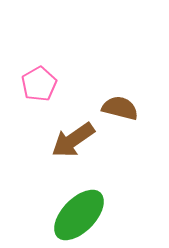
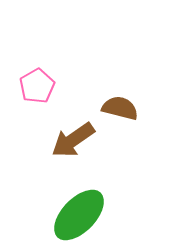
pink pentagon: moved 2 px left, 2 px down
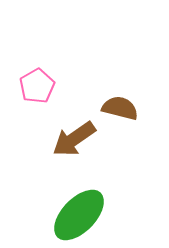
brown arrow: moved 1 px right, 1 px up
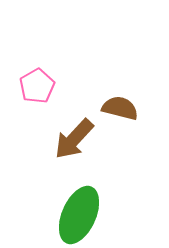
brown arrow: rotated 12 degrees counterclockwise
green ellipse: rotated 20 degrees counterclockwise
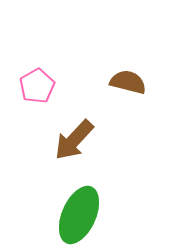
brown semicircle: moved 8 px right, 26 px up
brown arrow: moved 1 px down
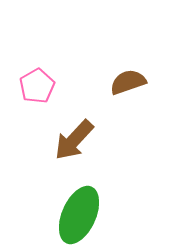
brown semicircle: rotated 33 degrees counterclockwise
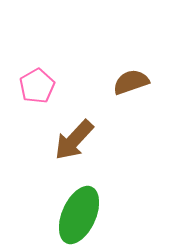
brown semicircle: moved 3 px right
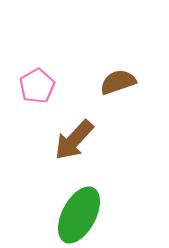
brown semicircle: moved 13 px left
green ellipse: rotated 4 degrees clockwise
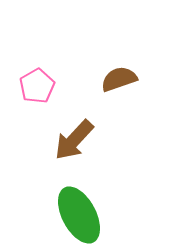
brown semicircle: moved 1 px right, 3 px up
green ellipse: rotated 56 degrees counterclockwise
